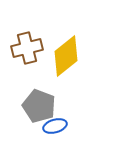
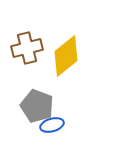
gray pentagon: moved 2 px left
blue ellipse: moved 3 px left, 1 px up
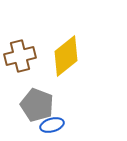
brown cross: moved 7 px left, 8 px down
gray pentagon: moved 1 px up
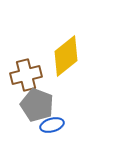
brown cross: moved 6 px right, 19 px down
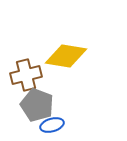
yellow diamond: rotated 48 degrees clockwise
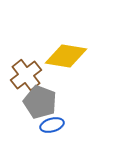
brown cross: rotated 24 degrees counterclockwise
gray pentagon: moved 3 px right, 3 px up
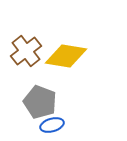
brown cross: moved 24 px up
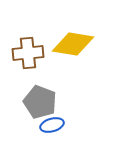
brown cross: moved 2 px right, 2 px down; rotated 32 degrees clockwise
yellow diamond: moved 7 px right, 12 px up
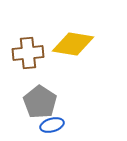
gray pentagon: rotated 12 degrees clockwise
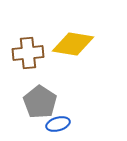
blue ellipse: moved 6 px right, 1 px up
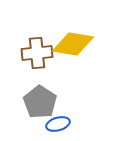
brown cross: moved 9 px right
